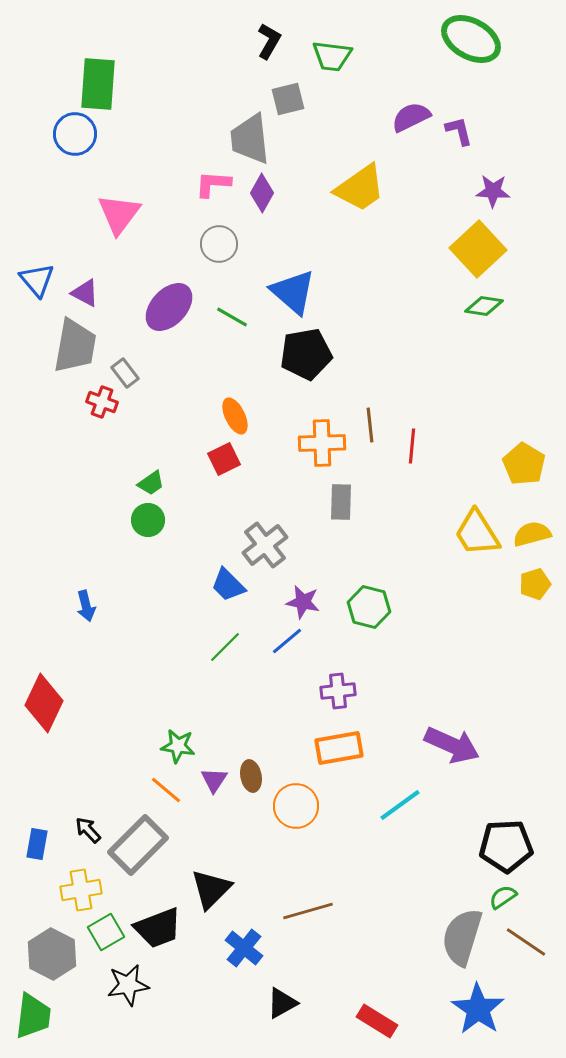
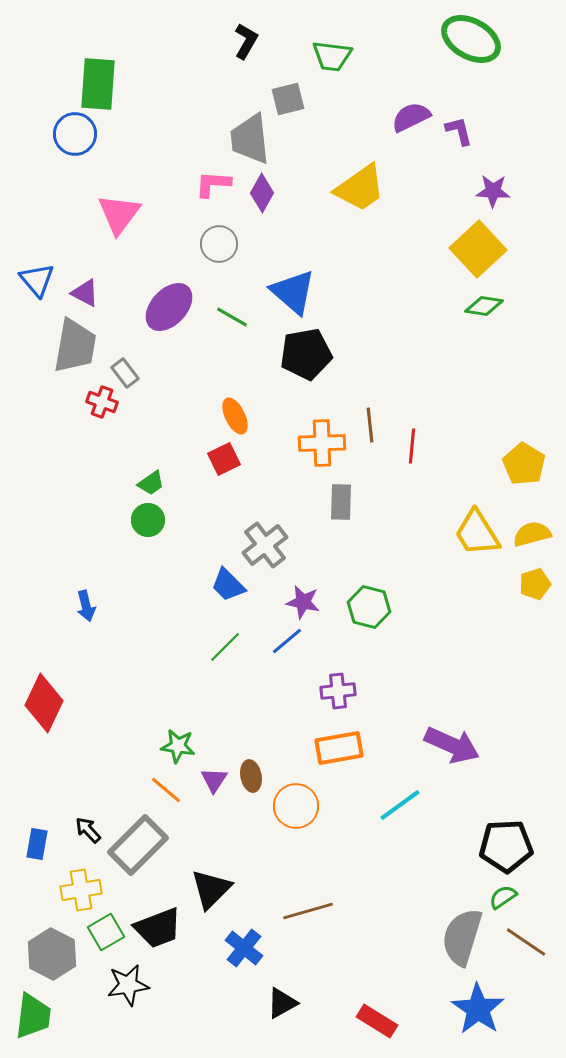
black L-shape at (269, 41): moved 23 px left
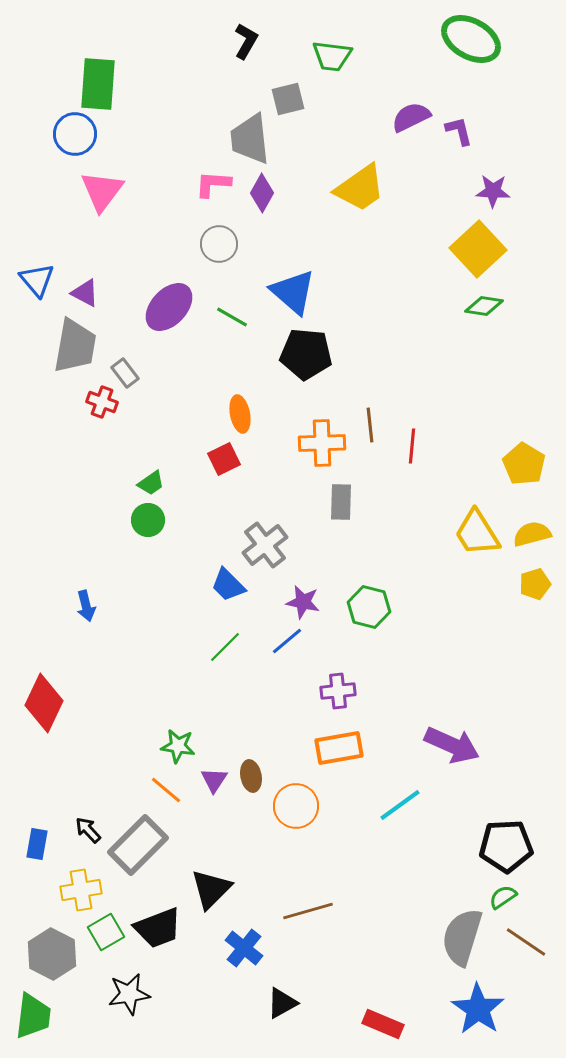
pink triangle at (119, 214): moved 17 px left, 23 px up
black pentagon at (306, 354): rotated 15 degrees clockwise
orange ellipse at (235, 416): moved 5 px right, 2 px up; rotated 15 degrees clockwise
black star at (128, 985): moved 1 px right, 9 px down
red rectangle at (377, 1021): moved 6 px right, 3 px down; rotated 9 degrees counterclockwise
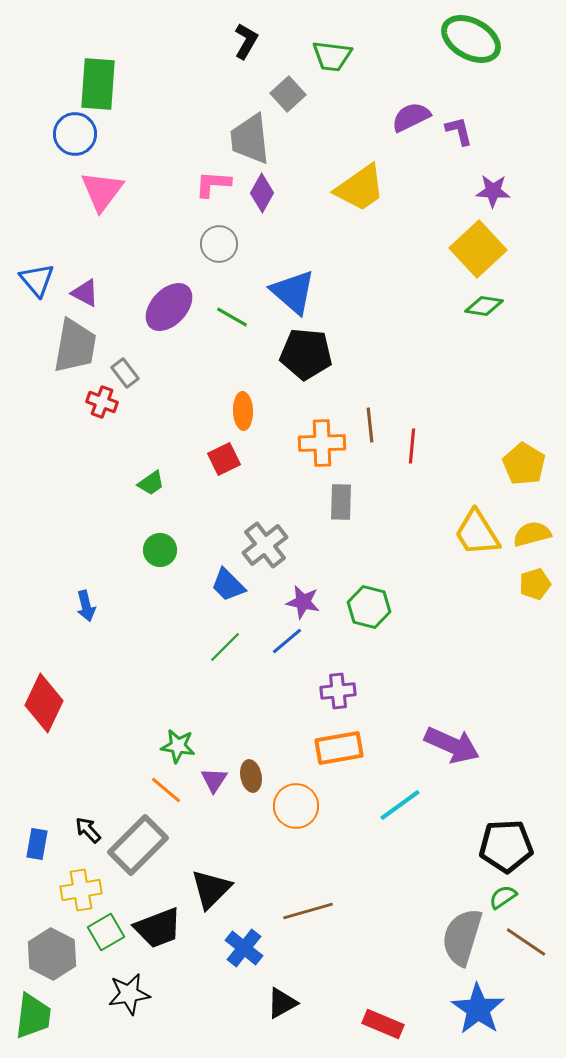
gray square at (288, 99): moved 5 px up; rotated 28 degrees counterclockwise
orange ellipse at (240, 414): moved 3 px right, 3 px up; rotated 9 degrees clockwise
green circle at (148, 520): moved 12 px right, 30 px down
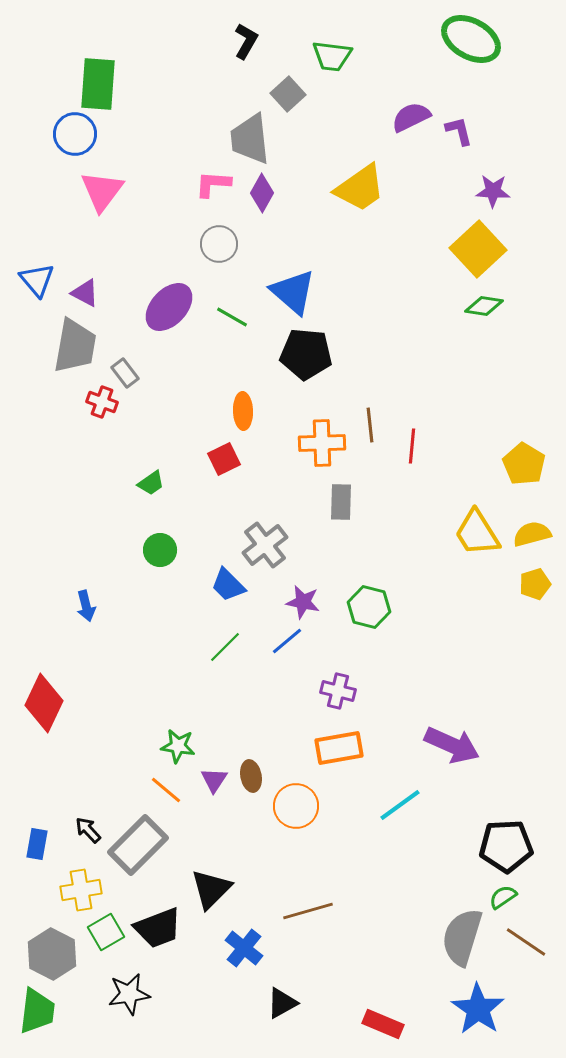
purple cross at (338, 691): rotated 20 degrees clockwise
green trapezoid at (33, 1016): moved 4 px right, 5 px up
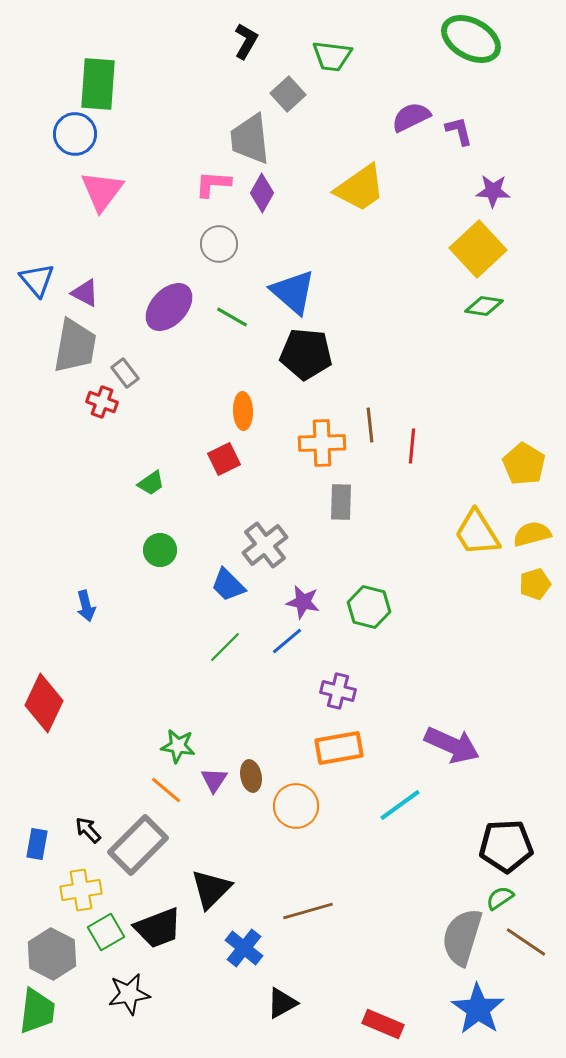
green semicircle at (503, 897): moved 3 px left, 1 px down
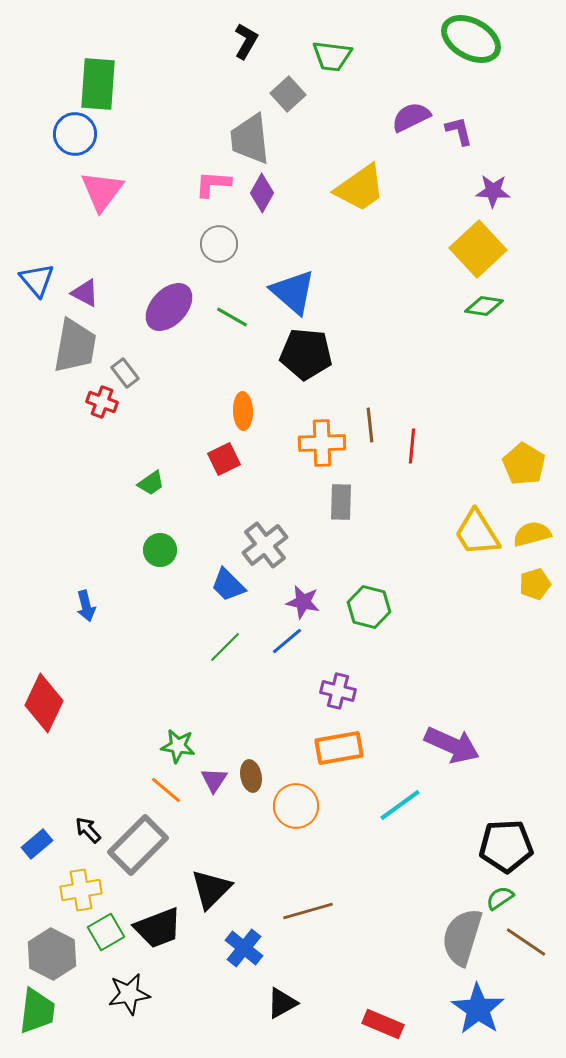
blue rectangle at (37, 844): rotated 40 degrees clockwise
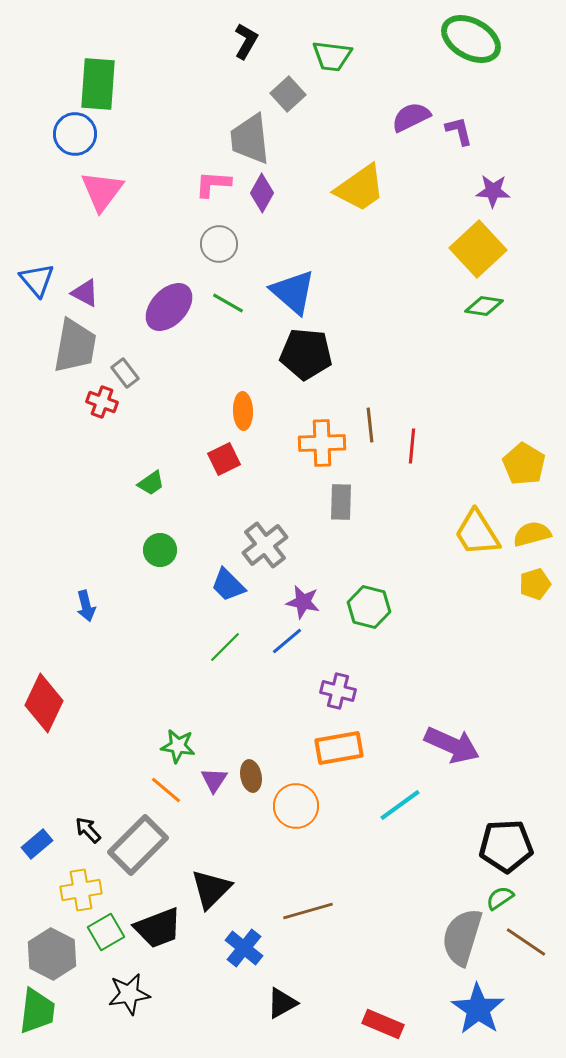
green line at (232, 317): moved 4 px left, 14 px up
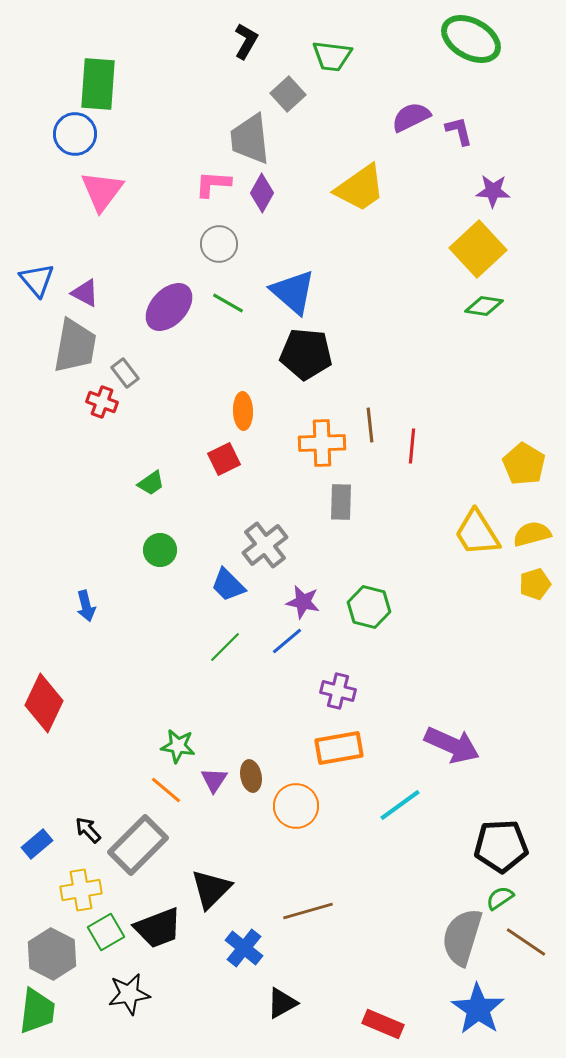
black pentagon at (506, 846): moved 5 px left
